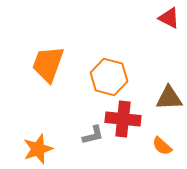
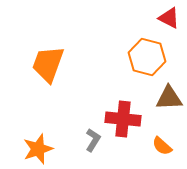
orange hexagon: moved 38 px right, 20 px up
gray L-shape: moved 5 px down; rotated 45 degrees counterclockwise
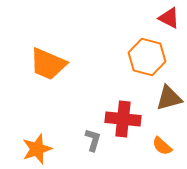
orange trapezoid: rotated 87 degrees counterclockwise
brown triangle: rotated 12 degrees counterclockwise
gray L-shape: rotated 15 degrees counterclockwise
orange star: moved 1 px left
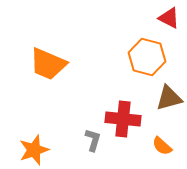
orange star: moved 3 px left, 1 px down
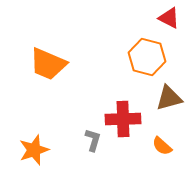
red cross: rotated 8 degrees counterclockwise
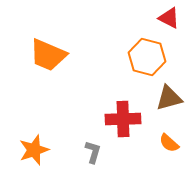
orange trapezoid: moved 9 px up
gray L-shape: moved 12 px down
orange semicircle: moved 7 px right, 3 px up
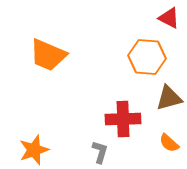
orange hexagon: rotated 9 degrees counterclockwise
gray L-shape: moved 7 px right
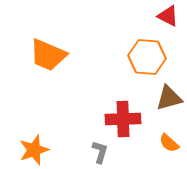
red triangle: moved 1 px left, 2 px up
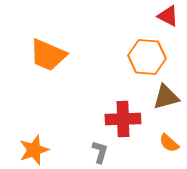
brown triangle: moved 3 px left, 1 px up
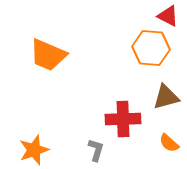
orange hexagon: moved 4 px right, 9 px up
gray L-shape: moved 4 px left, 2 px up
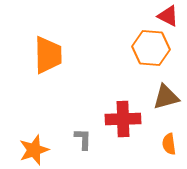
orange trapezoid: rotated 114 degrees counterclockwise
orange semicircle: moved 1 px down; rotated 40 degrees clockwise
gray L-shape: moved 13 px left, 11 px up; rotated 15 degrees counterclockwise
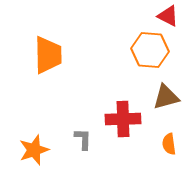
orange hexagon: moved 1 px left, 2 px down
